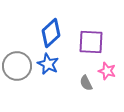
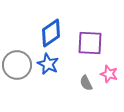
blue diamond: rotated 8 degrees clockwise
purple square: moved 1 px left, 1 px down
gray circle: moved 1 px up
pink star: moved 2 px right, 3 px down
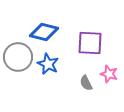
blue diamond: moved 7 px left, 1 px up; rotated 48 degrees clockwise
gray circle: moved 1 px right, 8 px up
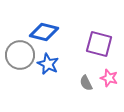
purple square: moved 9 px right, 1 px down; rotated 12 degrees clockwise
gray circle: moved 2 px right, 2 px up
pink star: moved 4 px down
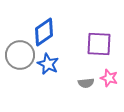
blue diamond: rotated 48 degrees counterclockwise
purple square: rotated 12 degrees counterclockwise
gray semicircle: rotated 70 degrees counterclockwise
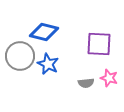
blue diamond: rotated 48 degrees clockwise
gray circle: moved 1 px down
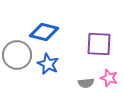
gray circle: moved 3 px left, 1 px up
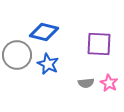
pink star: moved 5 px down; rotated 12 degrees clockwise
